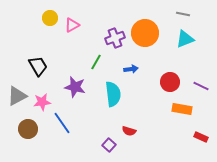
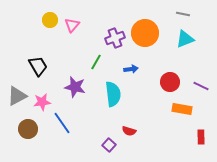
yellow circle: moved 2 px down
pink triangle: rotated 21 degrees counterclockwise
red rectangle: rotated 64 degrees clockwise
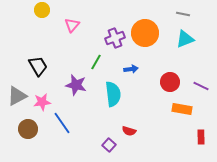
yellow circle: moved 8 px left, 10 px up
purple star: moved 1 px right, 2 px up
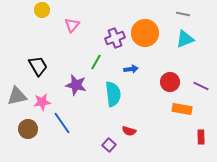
gray triangle: rotated 15 degrees clockwise
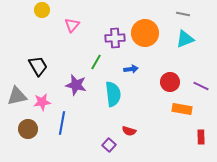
purple cross: rotated 18 degrees clockwise
blue line: rotated 45 degrees clockwise
